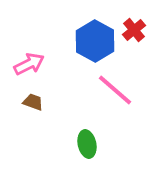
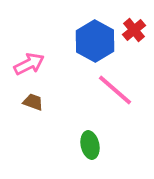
green ellipse: moved 3 px right, 1 px down
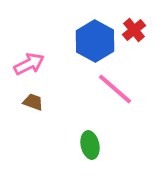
pink line: moved 1 px up
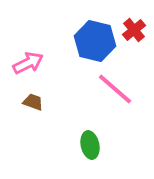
blue hexagon: rotated 15 degrees counterclockwise
pink arrow: moved 1 px left, 1 px up
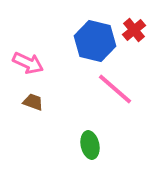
pink arrow: rotated 52 degrees clockwise
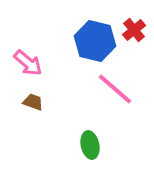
pink arrow: rotated 16 degrees clockwise
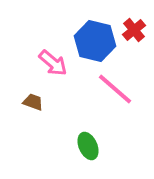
pink arrow: moved 25 px right
green ellipse: moved 2 px left, 1 px down; rotated 12 degrees counterclockwise
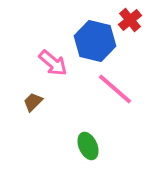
red cross: moved 4 px left, 10 px up
brown trapezoid: rotated 65 degrees counterclockwise
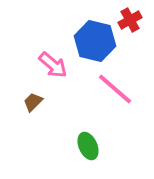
red cross: rotated 10 degrees clockwise
pink arrow: moved 2 px down
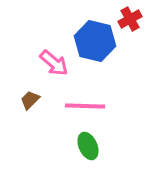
red cross: moved 1 px up
pink arrow: moved 1 px right, 2 px up
pink line: moved 30 px left, 17 px down; rotated 39 degrees counterclockwise
brown trapezoid: moved 3 px left, 2 px up
